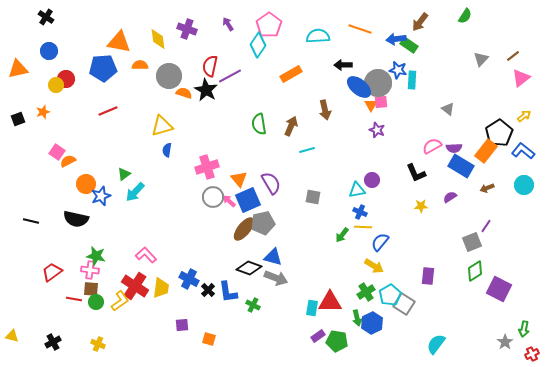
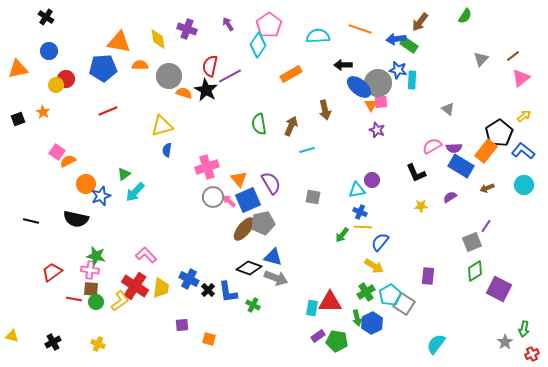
orange star at (43, 112): rotated 24 degrees counterclockwise
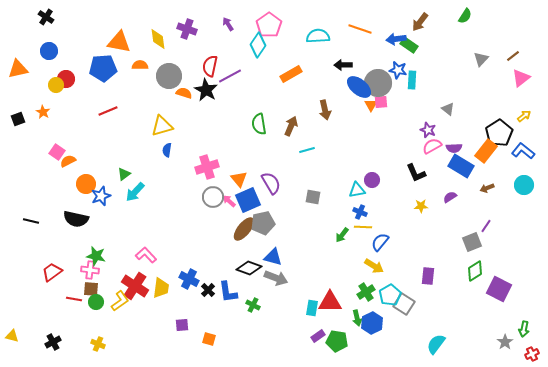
purple star at (377, 130): moved 51 px right
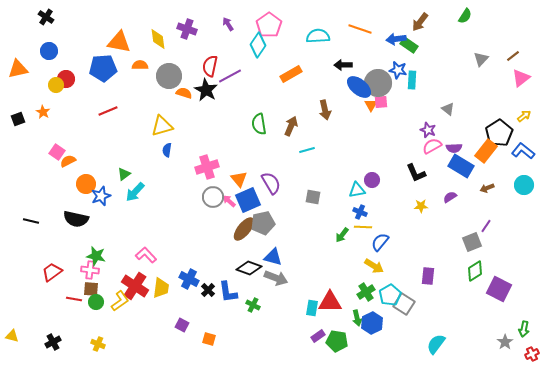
purple square at (182, 325): rotated 32 degrees clockwise
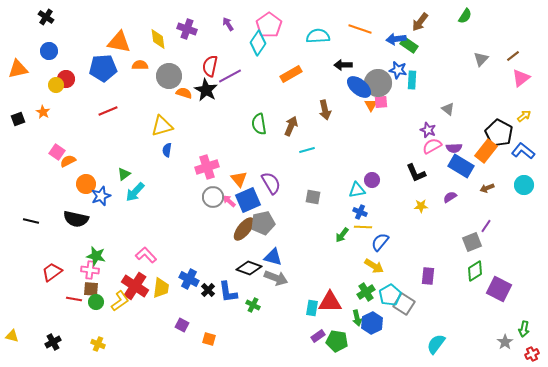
cyan diamond at (258, 45): moved 2 px up
black pentagon at (499, 133): rotated 12 degrees counterclockwise
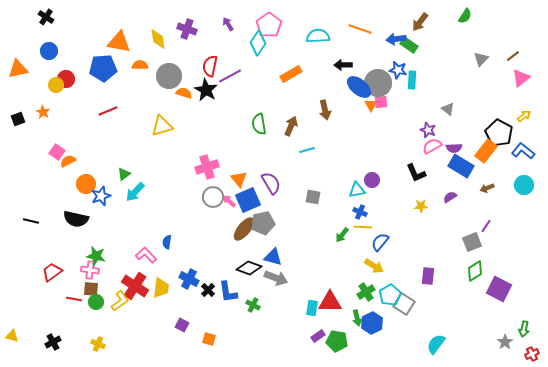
blue semicircle at (167, 150): moved 92 px down
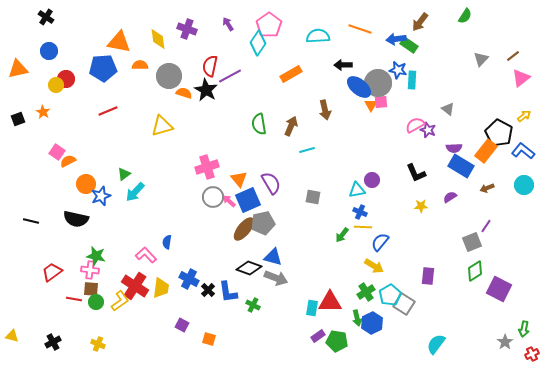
pink semicircle at (432, 146): moved 17 px left, 21 px up
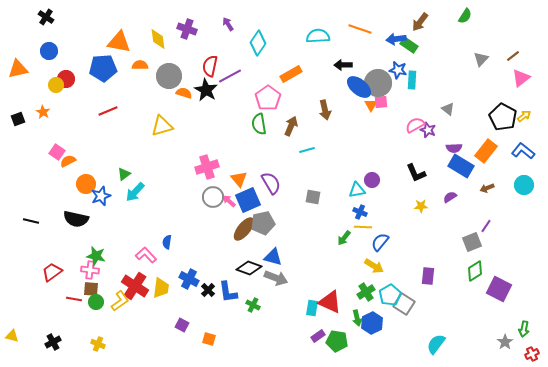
pink pentagon at (269, 25): moved 1 px left, 73 px down
black pentagon at (499, 133): moved 4 px right, 16 px up
green arrow at (342, 235): moved 2 px right, 3 px down
red triangle at (330, 302): rotated 25 degrees clockwise
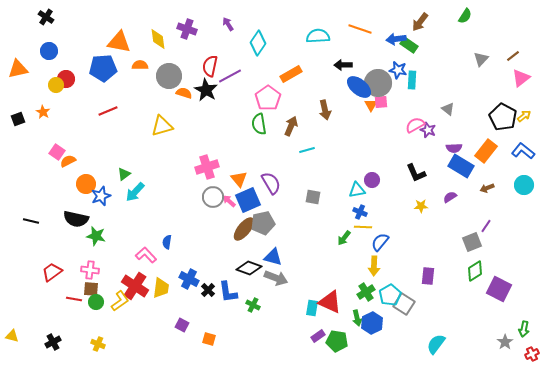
green star at (96, 256): moved 20 px up
yellow arrow at (374, 266): rotated 60 degrees clockwise
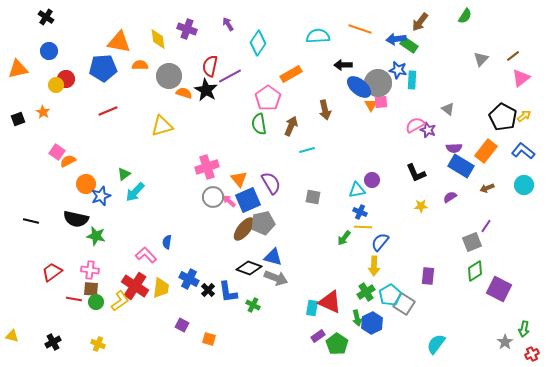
green pentagon at (337, 341): moved 3 px down; rotated 25 degrees clockwise
